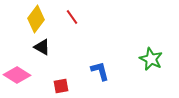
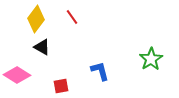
green star: rotated 15 degrees clockwise
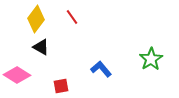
black triangle: moved 1 px left
blue L-shape: moved 1 px right, 2 px up; rotated 25 degrees counterclockwise
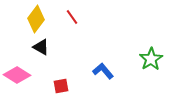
blue L-shape: moved 2 px right, 2 px down
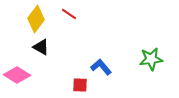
red line: moved 3 px left, 3 px up; rotated 21 degrees counterclockwise
green star: rotated 25 degrees clockwise
blue L-shape: moved 2 px left, 4 px up
red square: moved 19 px right, 1 px up; rotated 14 degrees clockwise
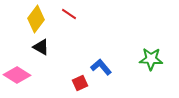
green star: rotated 10 degrees clockwise
red square: moved 2 px up; rotated 28 degrees counterclockwise
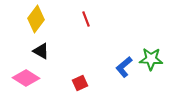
red line: moved 17 px right, 5 px down; rotated 35 degrees clockwise
black triangle: moved 4 px down
blue L-shape: moved 23 px right; rotated 90 degrees counterclockwise
pink diamond: moved 9 px right, 3 px down
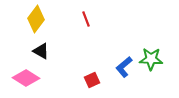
red square: moved 12 px right, 3 px up
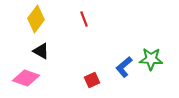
red line: moved 2 px left
pink diamond: rotated 12 degrees counterclockwise
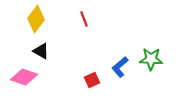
blue L-shape: moved 4 px left
pink diamond: moved 2 px left, 1 px up
